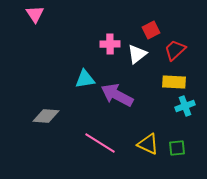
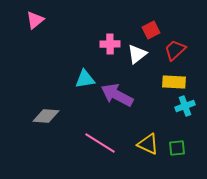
pink triangle: moved 6 px down; rotated 24 degrees clockwise
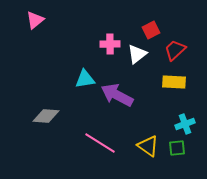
cyan cross: moved 18 px down
yellow triangle: moved 2 px down; rotated 10 degrees clockwise
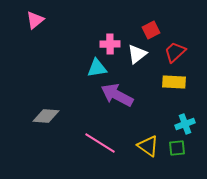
red trapezoid: moved 2 px down
cyan triangle: moved 12 px right, 11 px up
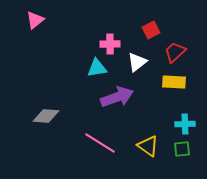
white triangle: moved 8 px down
purple arrow: moved 2 px down; rotated 132 degrees clockwise
cyan cross: rotated 18 degrees clockwise
green square: moved 5 px right, 1 px down
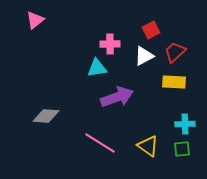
white triangle: moved 7 px right, 6 px up; rotated 10 degrees clockwise
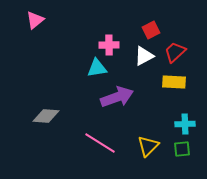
pink cross: moved 1 px left, 1 px down
yellow triangle: rotated 40 degrees clockwise
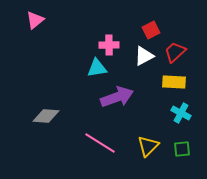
cyan cross: moved 4 px left, 11 px up; rotated 30 degrees clockwise
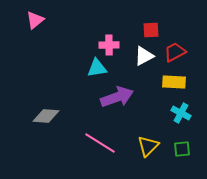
red square: rotated 24 degrees clockwise
red trapezoid: rotated 15 degrees clockwise
